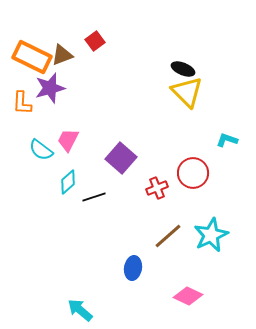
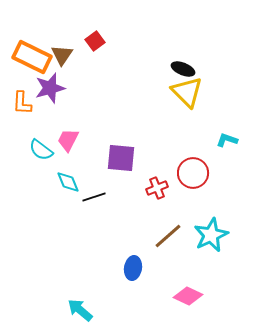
brown triangle: rotated 35 degrees counterclockwise
purple square: rotated 36 degrees counterclockwise
cyan diamond: rotated 70 degrees counterclockwise
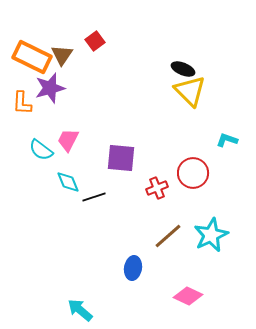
yellow triangle: moved 3 px right, 1 px up
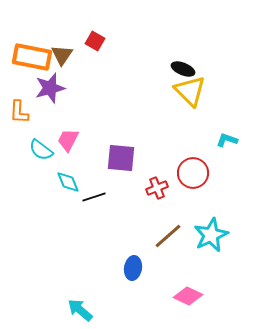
red square: rotated 24 degrees counterclockwise
orange rectangle: rotated 15 degrees counterclockwise
orange L-shape: moved 3 px left, 9 px down
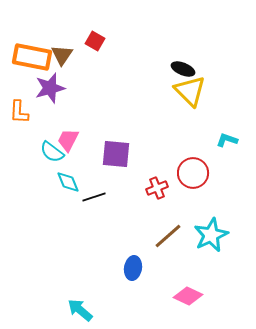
cyan semicircle: moved 11 px right, 2 px down
purple square: moved 5 px left, 4 px up
